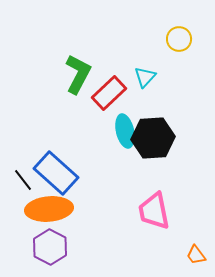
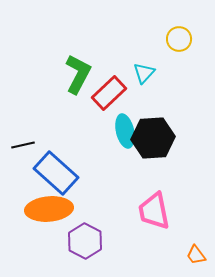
cyan triangle: moved 1 px left, 4 px up
black line: moved 35 px up; rotated 65 degrees counterclockwise
purple hexagon: moved 35 px right, 6 px up
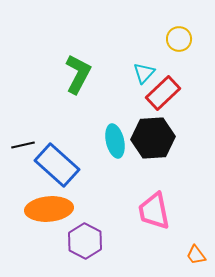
red rectangle: moved 54 px right
cyan ellipse: moved 10 px left, 10 px down
blue rectangle: moved 1 px right, 8 px up
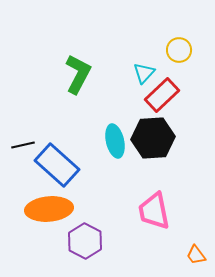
yellow circle: moved 11 px down
red rectangle: moved 1 px left, 2 px down
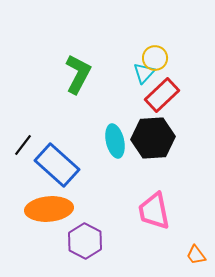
yellow circle: moved 24 px left, 8 px down
black line: rotated 40 degrees counterclockwise
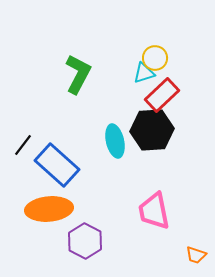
cyan triangle: rotated 30 degrees clockwise
black hexagon: moved 1 px left, 8 px up
orange trapezoid: rotated 35 degrees counterclockwise
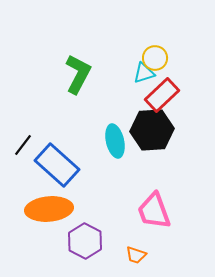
pink trapezoid: rotated 9 degrees counterclockwise
orange trapezoid: moved 60 px left
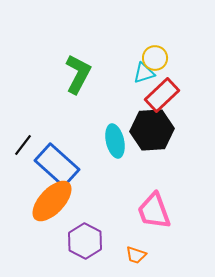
orange ellipse: moved 3 px right, 8 px up; rotated 42 degrees counterclockwise
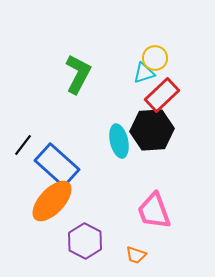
cyan ellipse: moved 4 px right
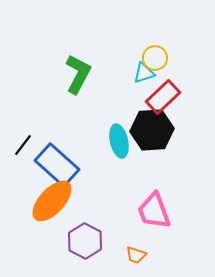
red rectangle: moved 1 px right, 2 px down
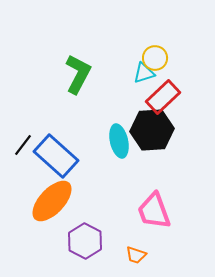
blue rectangle: moved 1 px left, 9 px up
